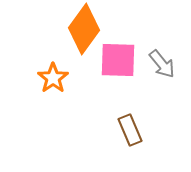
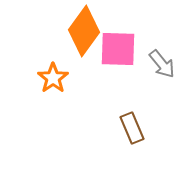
orange diamond: moved 2 px down
pink square: moved 11 px up
brown rectangle: moved 2 px right, 2 px up
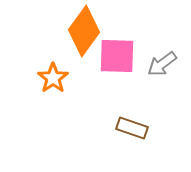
pink square: moved 1 px left, 7 px down
gray arrow: rotated 92 degrees clockwise
brown rectangle: rotated 48 degrees counterclockwise
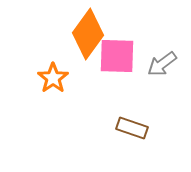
orange diamond: moved 4 px right, 3 px down
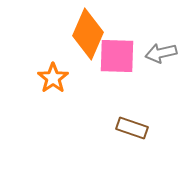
orange diamond: rotated 12 degrees counterclockwise
gray arrow: moved 1 px left, 11 px up; rotated 24 degrees clockwise
